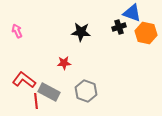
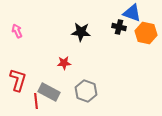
black cross: rotated 32 degrees clockwise
red L-shape: moved 6 px left; rotated 70 degrees clockwise
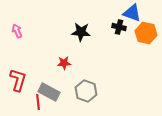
red line: moved 2 px right, 1 px down
